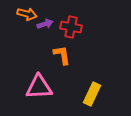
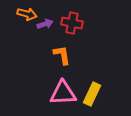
red cross: moved 1 px right, 4 px up
pink triangle: moved 24 px right, 6 px down
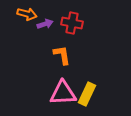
yellow rectangle: moved 5 px left
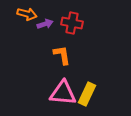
pink triangle: rotated 8 degrees clockwise
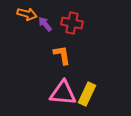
purple arrow: rotated 112 degrees counterclockwise
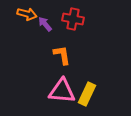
red cross: moved 1 px right, 4 px up
pink triangle: moved 1 px left, 2 px up
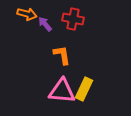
yellow rectangle: moved 3 px left, 5 px up
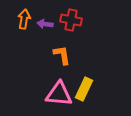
orange arrow: moved 3 px left, 5 px down; rotated 96 degrees counterclockwise
red cross: moved 2 px left, 1 px down
purple arrow: rotated 42 degrees counterclockwise
pink triangle: moved 3 px left, 3 px down
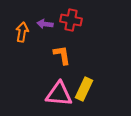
orange arrow: moved 2 px left, 13 px down
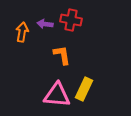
pink triangle: moved 2 px left, 1 px down
